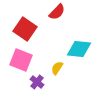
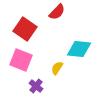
purple cross: moved 1 px left, 4 px down
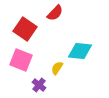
red semicircle: moved 2 px left, 1 px down
cyan diamond: moved 1 px right, 2 px down
purple cross: moved 3 px right, 1 px up
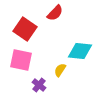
pink square: rotated 10 degrees counterclockwise
yellow semicircle: moved 3 px right, 2 px down
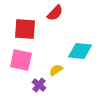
red square: rotated 30 degrees counterclockwise
yellow semicircle: moved 4 px left; rotated 24 degrees clockwise
